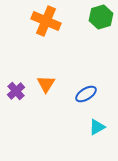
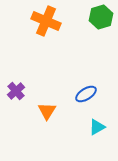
orange triangle: moved 1 px right, 27 px down
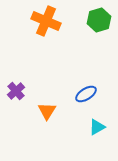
green hexagon: moved 2 px left, 3 px down
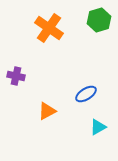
orange cross: moved 3 px right, 7 px down; rotated 12 degrees clockwise
purple cross: moved 15 px up; rotated 36 degrees counterclockwise
orange triangle: rotated 30 degrees clockwise
cyan triangle: moved 1 px right
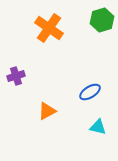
green hexagon: moved 3 px right
purple cross: rotated 30 degrees counterclockwise
blue ellipse: moved 4 px right, 2 px up
cyan triangle: rotated 42 degrees clockwise
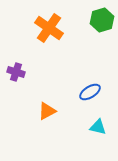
purple cross: moved 4 px up; rotated 36 degrees clockwise
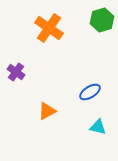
purple cross: rotated 18 degrees clockwise
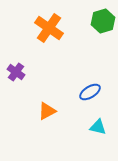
green hexagon: moved 1 px right, 1 px down
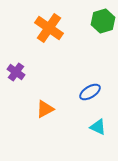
orange triangle: moved 2 px left, 2 px up
cyan triangle: rotated 12 degrees clockwise
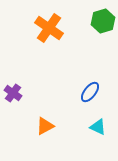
purple cross: moved 3 px left, 21 px down
blue ellipse: rotated 20 degrees counterclockwise
orange triangle: moved 17 px down
